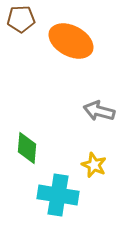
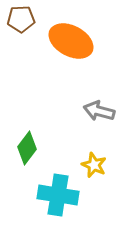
green diamond: rotated 32 degrees clockwise
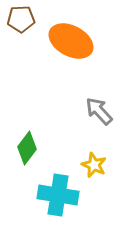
gray arrow: rotated 32 degrees clockwise
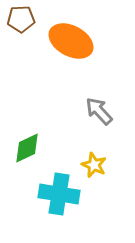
green diamond: rotated 28 degrees clockwise
cyan cross: moved 1 px right, 1 px up
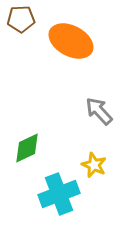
cyan cross: rotated 30 degrees counterclockwise
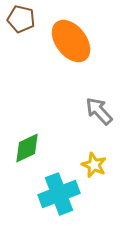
brown pentagon: rotated 16 degrees clockwise
orange ellipse: rotated 24 degrees clockwise
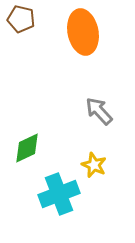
orange ellipse: moved 12 px right, 9 px up; rotated 27 degrees clockwise
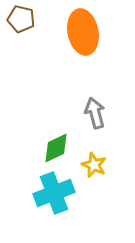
gray arrow: moved 4 px left, 2 px down; rotated 28 degrees clockwise
green diamond: moved 29 px right
cyan cross: moved 5 px left, 1 px up
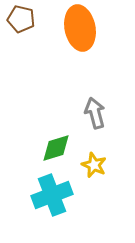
orange ellipse: moved 3 px left, 4 px up
green diamond: rotated 8 degrees clockwise
cyan cross: moved 2 px left, 2 px down
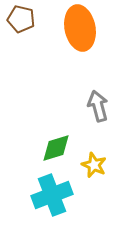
gray arrow: moved 3 px right, 7 px up
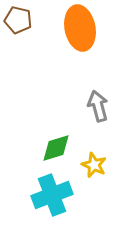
brown pentagon: moved 3 px left, 1 px down
